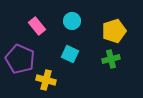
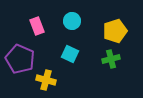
pink rectangle: rotated 18 degrees clockwise
yellow pentagon: moved 1 px right
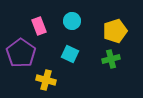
pink rectangle: moved 2 px right
purple pentagon: moved 1 px right, 6 px up; rotated 12 degrees clockwise
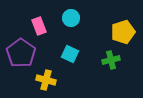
cyan circle: moved 1 px left, 3 px up
yellow pentagon: moved 8 px right, 1 px down
green cross: moved 1 px down
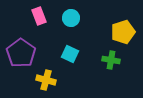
pink rectangle: moved 10 px up
green cross: rotated 24 degrees clockwise
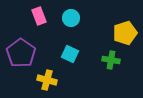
yellow pentagon: moved 2 px right, 1 px down
yellow cross: moved 1 px right
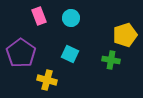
yellow pentagon: moved 2 px down
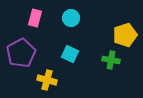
pink rectangle: moved 4 px left, 2 px down; rotated 36 degrees clockwise
purple pentagon: rotated 8 degrees clockwise
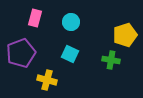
cyan circle: moved 4 px down
purple pentagon: rotated 8 degrees clockwise
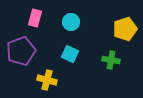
yellow pentagon: moved 6 px up
purple pentagon: moved 2 px up
